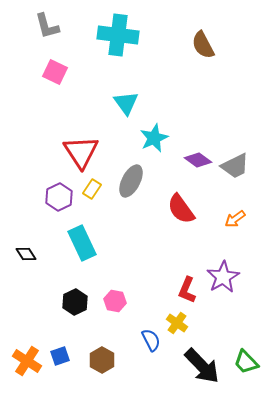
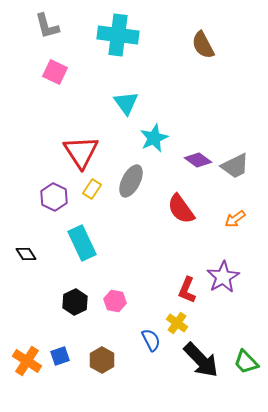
purple hexagon: moved 5 px left; rotated 8 degrees counterclockwise
black arrow: moved 1 px left, 6 px up
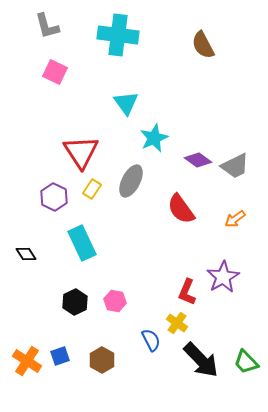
red L-shape: moved 2 px down
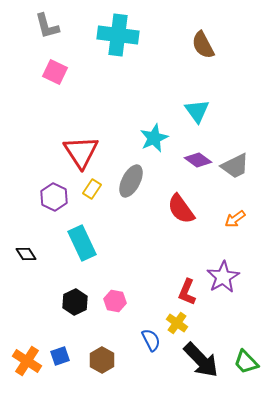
cyan triangle: moved 71 px right, 8 px down
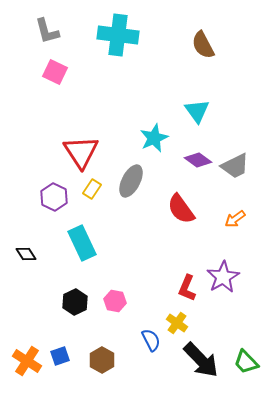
gray L-shape: moved 5 px down
red L-shape: moved 4 px up
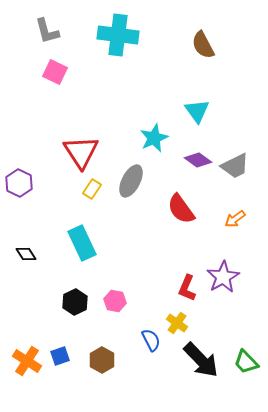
purple hexagon: moved 35 px left, 14 px up
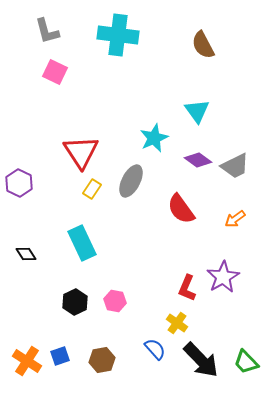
blue semicircle: moved 4 px right, 9 px down; rotated 15 degrees counterclockwise
brown hexagon: rotated 20 degrees clockwise
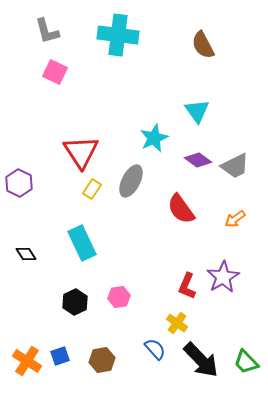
red L-shape: moved 2 px up
pink hexagon: moved 4 px right, 4 px up; rotated 20 degrees counterclockwise
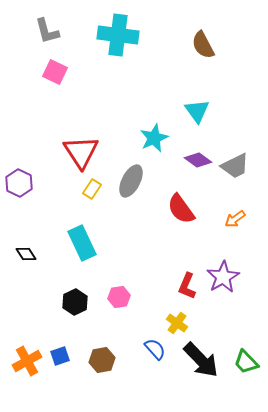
orange cross: rotated 28 degrees clockwise
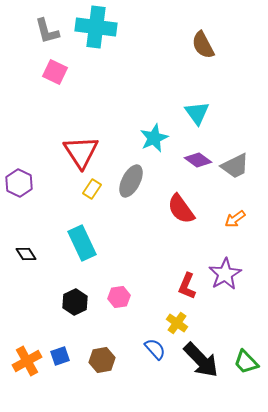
cyan cross: moved 22 px left, 8 px up
cyan triangle: moved 2 px down
purple star: moved 2 px right, 3 px up
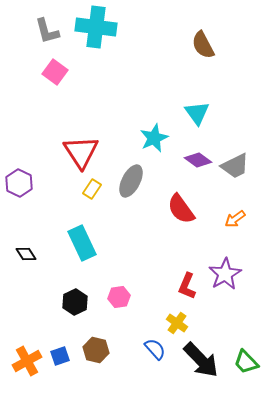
pink square: rotated 10 degrees clockwise
brown hexagon: moved 6 px left, 10 px up; rotated 25 degrees clockwise
